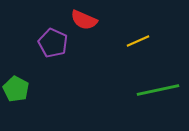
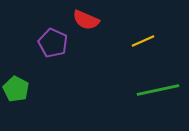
red semicircle: moved 2 px right
yellow line: moved 5 px right
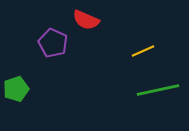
yellow line: moved 10 px down
green pentagon: rotated 25 degrees clockwise
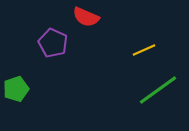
red semicircle: moved 3 px up
yellow line: moved 1 px right, 1 px up
green line: rotated 24 degrees counterclockwise
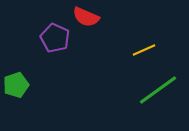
purple pentagon: moved 2 px right, 5 px up
green pentagon: moved 4 px up
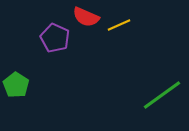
yellow line: moved 25 px left, 25 px up
green pentagon: rotated 20 degrees counterclockwise
green line: moved 4 px right, 5 px down
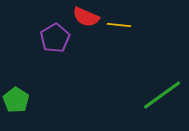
yellow line: rotated 30 degrees clockwise
purple pentagon: rotated 16 degrees clockwise
green pentagon: moved 15 px down
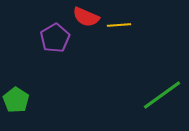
yellow line: rotated 10 degrees counterclockwise
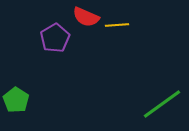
yellow line: moved 2 px left
green line: moved 9 px down
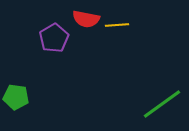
red semicircle: moved 2 px down; rotated 12 degrees counterclockwise
purple pentagon: moved 1 px left
green pentagon: moved 3 px up; rotated 25 degrees counterclockwise
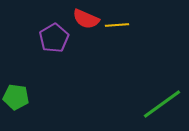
red semicircle: rotated 12 degrees clockwise
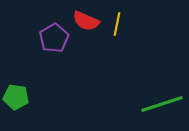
red semicircle: moved 2 px down
yellow line: moved 1 px up; rotated 75 degrees counterclockwise
green line: rotated 18 degrees clockwise
